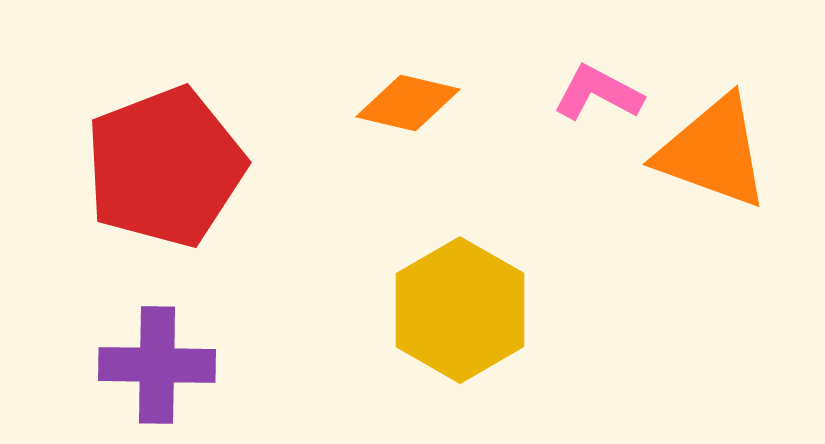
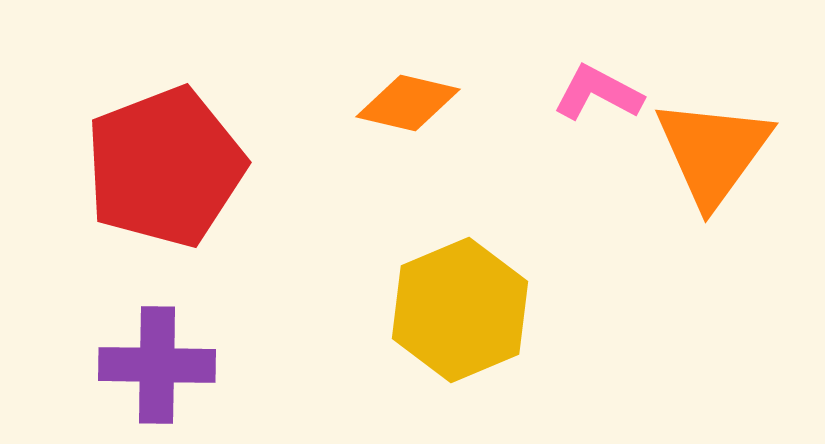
orange triangle: rotated 46 degrees clockwise
yellow hexagon: rotated 7 degrees clockwise
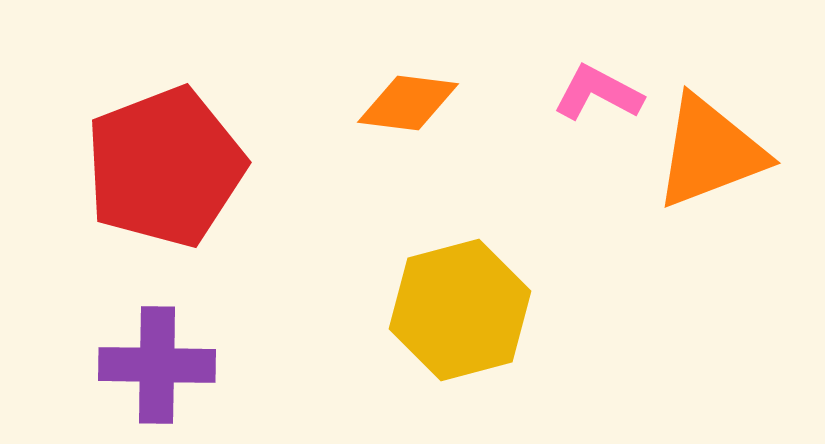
orange diamond: rotated 6 degrees counterclockwise
orange triangle: moved 3 px left; rotated 33 degrees clockwise
yellow hexagon: rotated 8 degrees clockwise
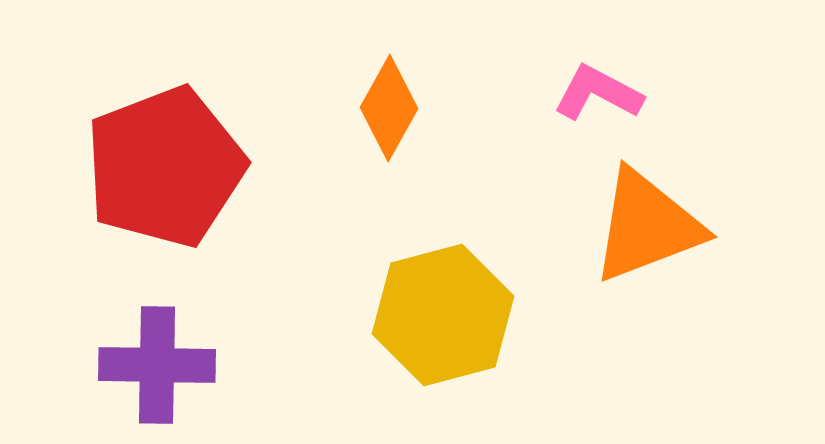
orange diamond: moved 19 px left, 5 px down; rotated 68 degrees counterclockwise
orange triangle: moved 63 px left, 74 px down
yellow hexagon: moved 17 px left, 5 px down
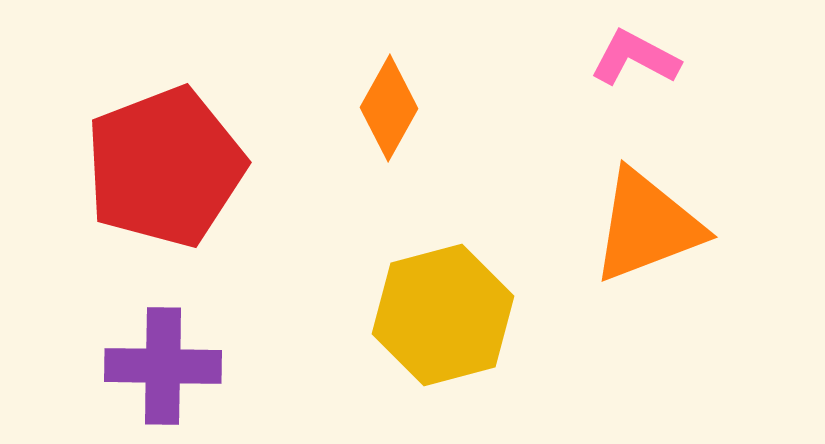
pink L-shape: moved 37 px right, 35 px up
purple cross: moved 6 px right, 1 px down
